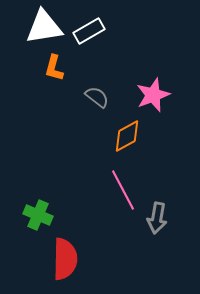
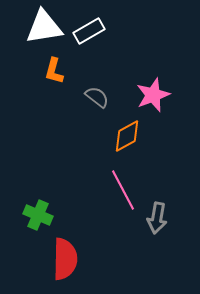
orange L-shape: moved 3 px down
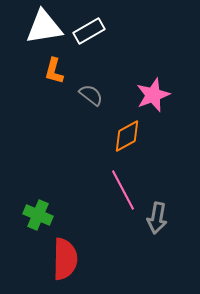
gray semicircle: moved 6 px left, 2 px up
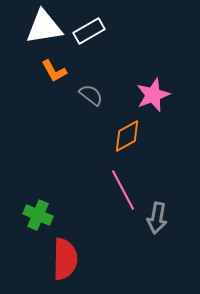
orange L-shape: rotated 44 degrees counterclockwise
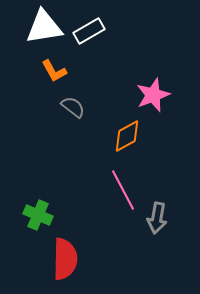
gray semicircle: moved 18 px left, 12 px down
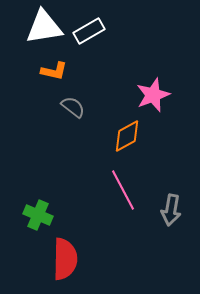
orange L-shape: rotated 48 degrees counterclockwise
gray arrow: moved 14 px right, 8 px up
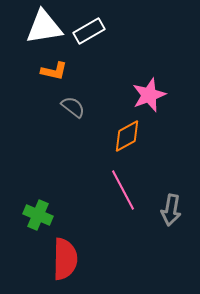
pink star: moved 4 px left
